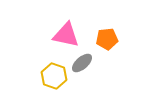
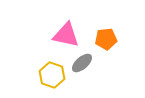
orange pentagon: moved 1 px left
yellow hexagon: moved 2 px left, 1 px up
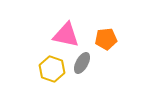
gray ellipse: rotated 20 degrees counterclockwise
yellow hexagon: moved 6 px up
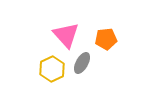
pink triangle: rotated 36 degrees clockwise
yellow hexagon: rotated 15 degrees clockwise
